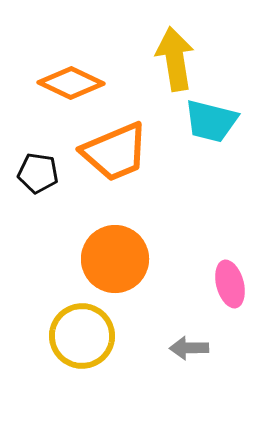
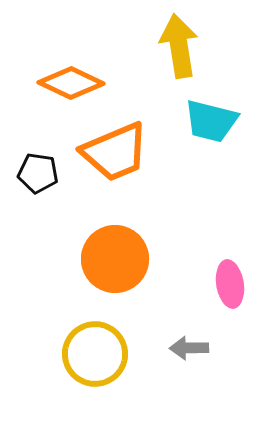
yellow arrow: moved 4 px right, 13 px up
pink ellipse: rotated 6 degrees clockwise
yellow circle: moved 13 px right, 18 px down
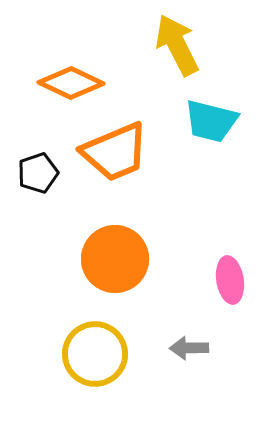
yellow arrow: moved 2 px left, 1 px up; rotated 18 degrees counterclockwise
black pentagon: rotated 27 degrees counterclockwise
pink ellipse: moved 4 px up
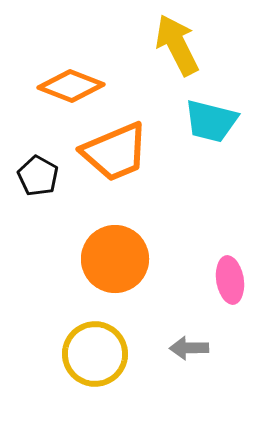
orange diamond: moved 3 px down; rotated 4 degrees counterclockwise
black pentagon: moved 3 px down; rotated 24 degrees counterclockwise
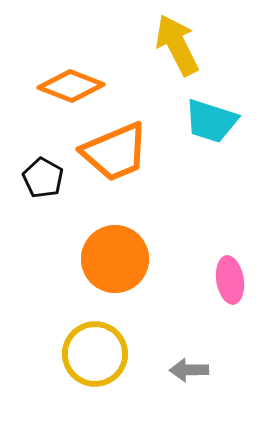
cyan trapezoid: rotated 4 degrees clockwise
black pentagon: moved 5 px right, 2 px down
gray arrow: moved 22 px down
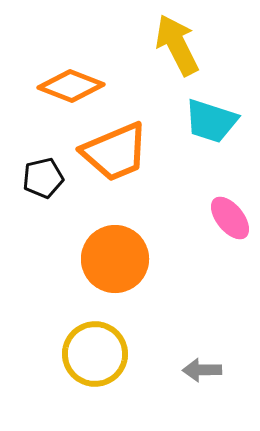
black pentagon: rotated 30 degrees clockwise
pink ellipse: moved 62 px up; rotated 30 degrees counterclockwise
gray arrow: moved 13 px right
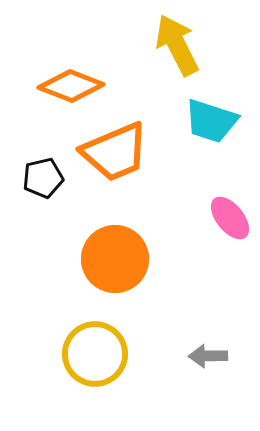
gray arrow: moved 6 px right, 14 px up
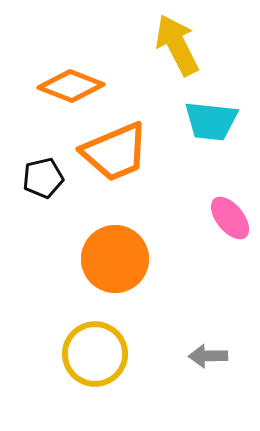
cyan trapezoid: rotated 12 degrees counterclockwise
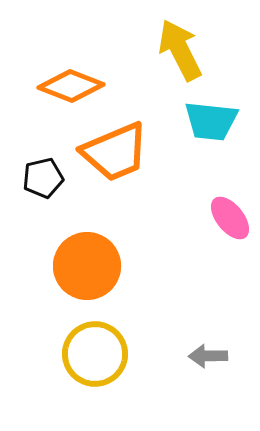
yellow arrow: moved 3 px right, 5 px down
orange circle: moved 28 px left, 7 px down
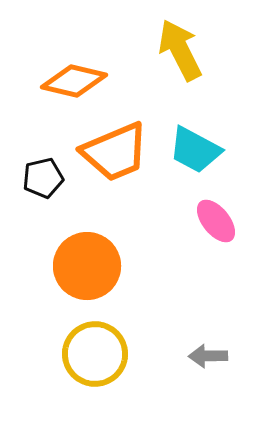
orange diamond: moved 3 px right, 5 px up; rotated 8 degrees counterclockwise
cyan trapezoid: moved 16 px left, 29 px down; rotated 22 degrees clockwise
pink ellipse: moved 14 px left, 3 px down
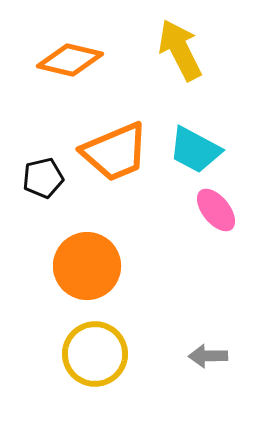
orange diamond: moved 4 px left, 21 px up
pink ellipse: moved 11 px up
